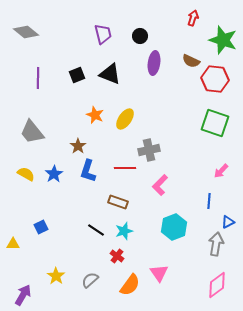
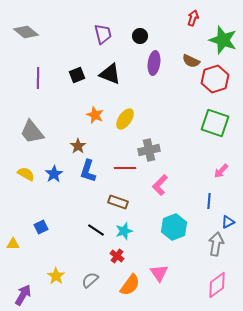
red hexagon: rotated 24 degrees counterclockwise
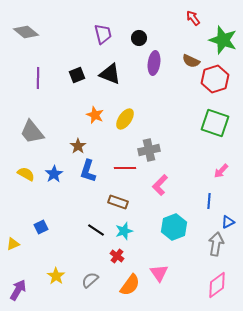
red arrow: rotated 56 degrees counterclockwise
black circle: moved 1 px left, 2 px down
yellow triangle: rotated 24 degrees counterclockwise
purple arrow: moved 5 px left, 5 px up
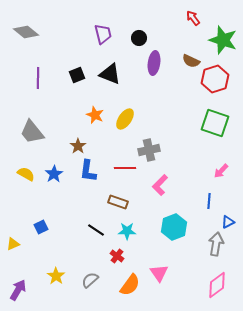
blue L-shape: rotated 10 degrees counterclockwise
cyan star: moved 3 px right; rotated 18 degrees clockwise
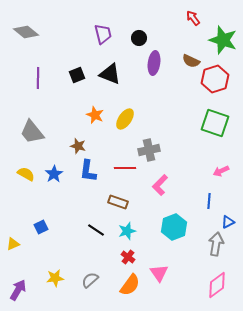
brown star: rotated 21 degrees counterclockwise
pink arrow: rotated 21 degrees clockwise
cyan star: rotated 18 degrees counterclockwise
red cross: moved 11 px right, 1 px down
yellow star: moved 1 px left, 2 px down; rotated 30 degrees clockwise
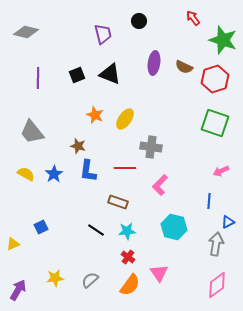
gray diamond: rotated 25 degrees counterclockwise
black circle: moved 17 px up
brown semicircle: moved 7 px left, 6 px down
gray cross: moved 2 px right, 3 px up; rotated 20 degrees clockwise
cyan hexagon: rotated 25 degrees counterclockwise
cyan star: rotated 12 degrees clockwise
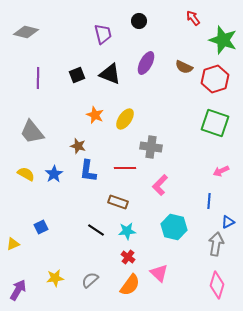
purple ellipse: moved 8 px left; rotated 20 degrees clockwise
pink triangle: rotated 12 degrees counterclockwise
pink diamond: rotated 36 degrees counterclockwise
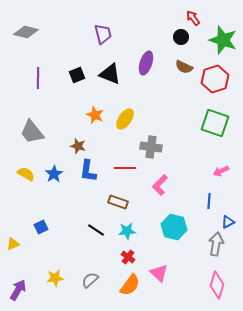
black circle: moved 42 px right, 16 px down
purple ellipse: rotated 10 degrees counterclockwise
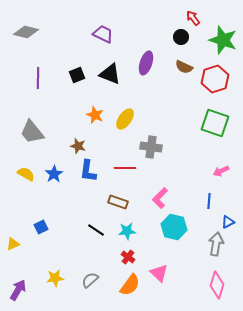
purple trapezoid: rotated 50 degrees counterclockwise
pink L-shape: moved 13 px down
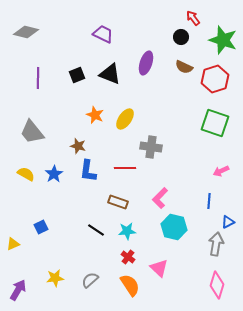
pink triangle: moved 5 px up
orange semicircle: rotated 70 degrees counterclockwise
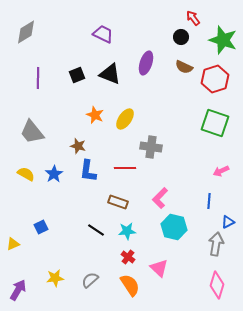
gray diamond: rotated 45 degrees counterclockwise
